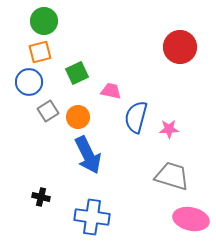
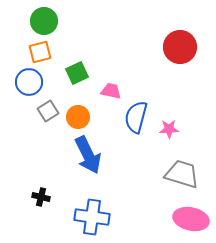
gray trapezoid: moved 10 px right, 2 px up
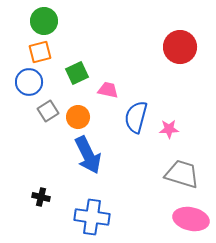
pink trapezoid: moved 3 px left, 1 px up
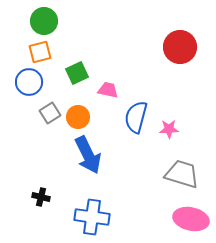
gray square: moved 2 px right, 2 px down
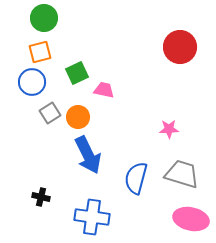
green circle: moved 3 px up
blue circle: moved 3 px right
pink trapezoid: moved 4 px left
blue semicircle: moved 61 px down
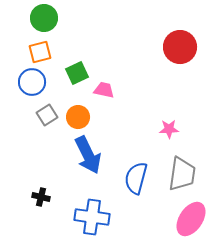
gray square: moved 3 px left, 2 px down
gray trapezoid: rotated 81 degrees clockwise
pink ellipse: rotated 68 degrees counterclockwise
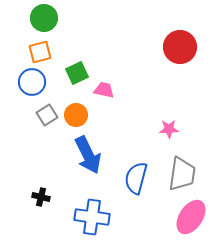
orange circle: moved 2 px left, 2 px up
pink ellipse: moved 2 px up
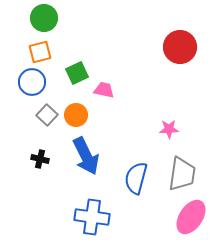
gray square: rotated 15 degrees counterclockwise
blue arrow: moved 2 px left, 1 px down
black cross: moved 1 px left, 38 px up
